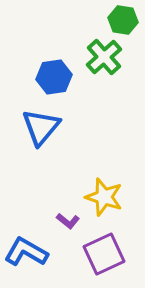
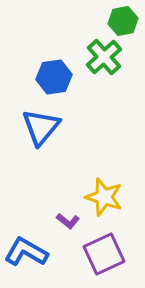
green hexagon: moved 1 px down; rotated 20 degrees counterclockwise
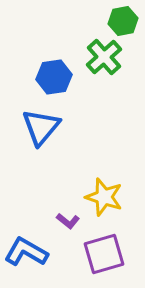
purple square: rotated 9 degrees clockwise
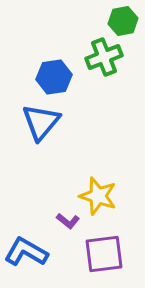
green cross: rotated 21 degrees clockwise
blue triangle: moved 5 px up
yellow star: moved 6 px left, 1 px up
purple square: rotated 9 degrees clockwise
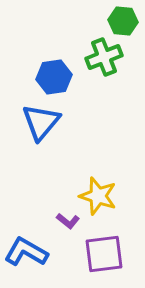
green hexagon: rotated 16 degrees clockwise
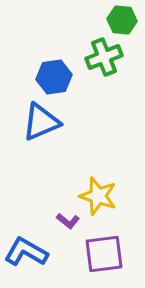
green hexagon: moved 1 px left, 1 px up
blue triangle: rotated 27 degrees clockwise
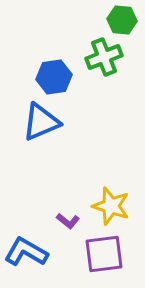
yellow star: moved 13 px right, 10 px down
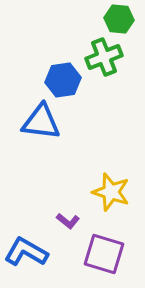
green hexagon: moved 3 px left, 1 px up
blue hexagon: moved 9 px right, 3 px down
blue triangle: rotated 30 degrees clockwise
yellow star: moved 14 px up
purple square: rotated 24 degrees clockwise
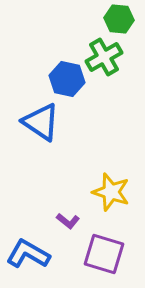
green cross: rotated 9 degrees counterclockwise
blue hexagon: moved 4 px right, 1 px up; rotated 20 degrees clockwise
blue triangle: rotated 27 degrees clockwise
blue L-shape: moved 2 px right, 2 px down
